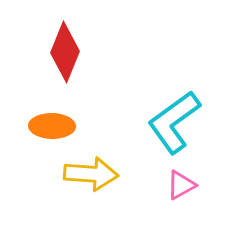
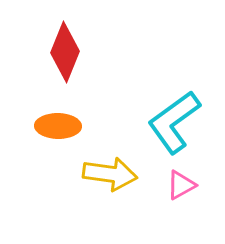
orange ellipse: moved 6 px right
yellow arrow: moved 19 px right; rotated 4 degrees clockwise
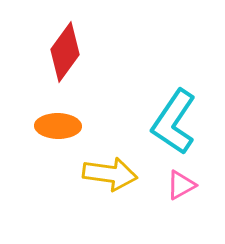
red diamond: rotated 14 degrees clockwise
cyan L-shape: rotated 20 degrees counterclockwise
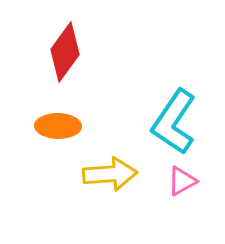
yellow arrow: rotated 12 degrees counterclockwise
pink triangle: moved 1 px right, 4 px up
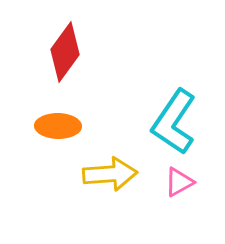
pink triangle: moved 3 px left, 1 px down
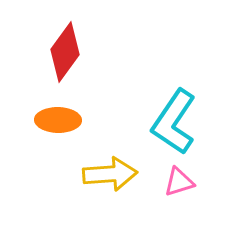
orange ellipse: moved 6 px up
pink triangle: rotated 12 degrees clockwise
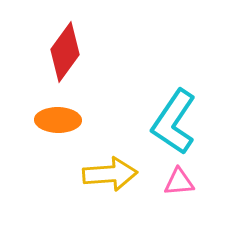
pink triangle: rotated 12 degrees clockwise
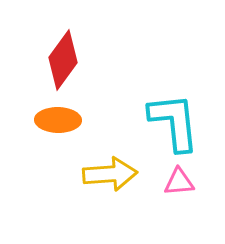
red diamond: moved 2 px left, 8 px down
cyan L-shape: rotated 140 degrees clockwise
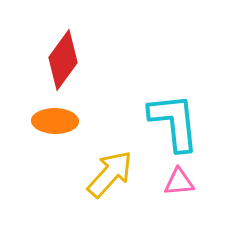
orange ellipse: moved 3 px left, 1 px down
yellow arrow: rotated 44 degrees counterclockwise
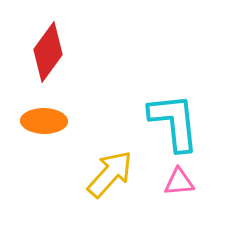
red diamond: moved 15 px left, 8 px up
orange ellipse: moved 11 px left
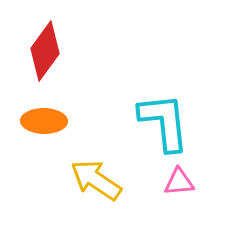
red diamond: moved 3 px left, 1 px up
cyan L-shape: moved 10 px left
yellow arrow: moved 14 px left, 6 px down; rotated 98 degrees counterclockwise
